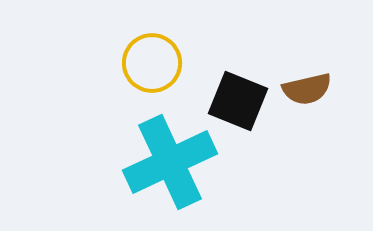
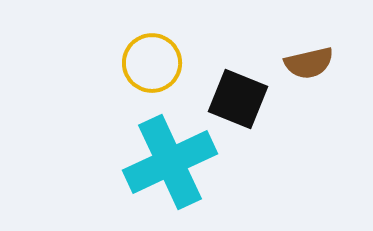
brown semicircle: moved 2 px right, 26 px up
black square: moved 2 px up
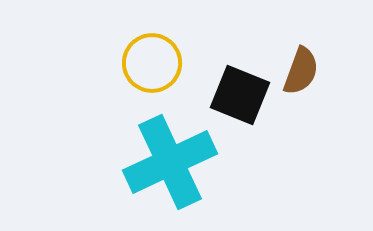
brown semicircle: moved 8 px left, 8 px down; rotated 57 degrees counterclockwise
black square: moved 2 px right, 4 px up
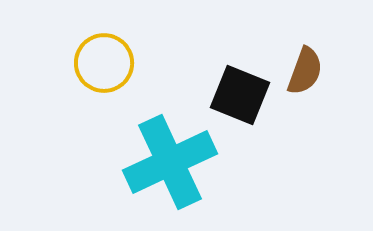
yellow circle: moved 48 px left
brown semicircle: moved 4 px right
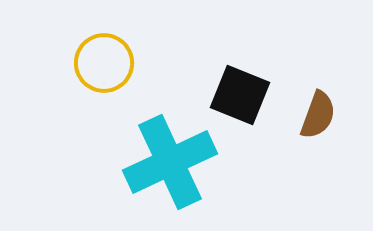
brown semicircle: moved 13 px right, 44 px down
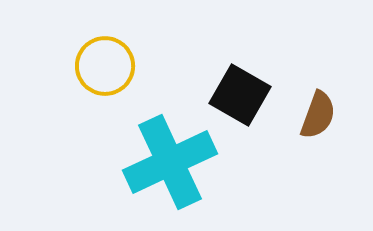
yellow circle: moved 1 px right, 3 px down
black square: rotated 8 degrees clockwise
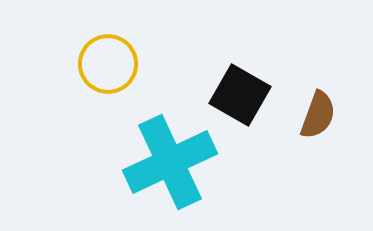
yellow circle: moved 3 px right, 2 px up
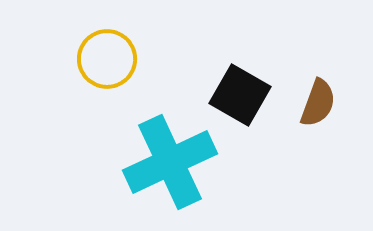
yellow circle: moved 1 px left, 5 px up
brown semicircle: moved 12 px up
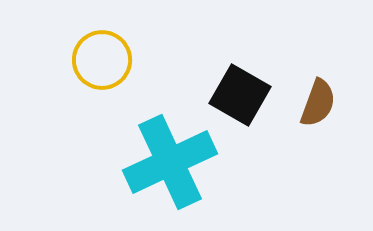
yellow circle: moved 5 px left, 1 px down
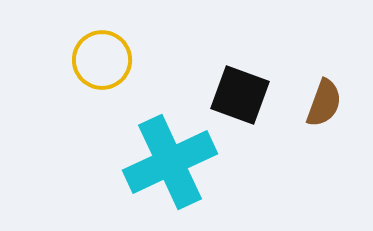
black square: rotated 10 degrees counterclockwise
brown semicircle: moved 6 px right
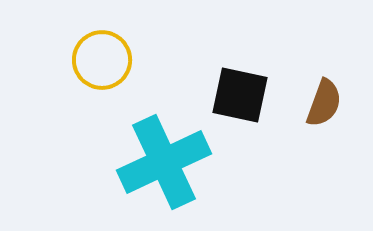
black square: rotated 8 degrees counterclockwise
cyan cross: moved 6 px left
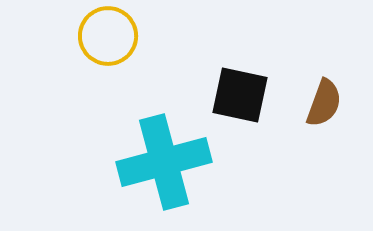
yellow circle: moved 6 px right, 24 px up
cyan cross: rotated 10 degrees clockwise
